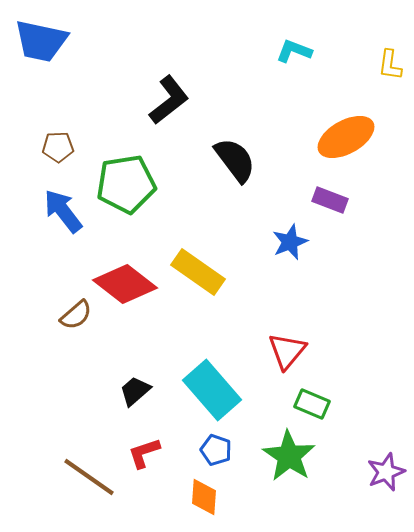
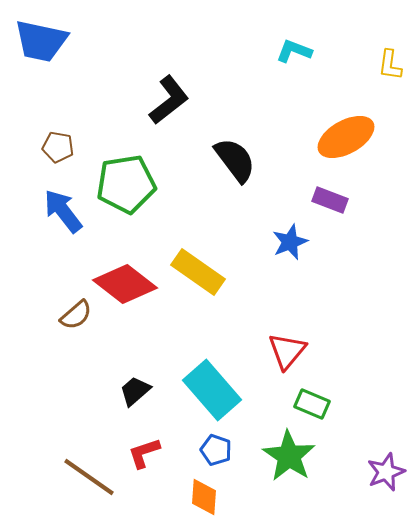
brown pentagon: rotated 12 degrees clockwise
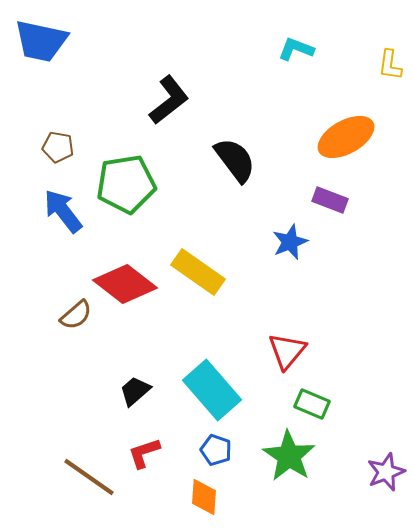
cyan L-shape: moved 2 px right, 2 px up
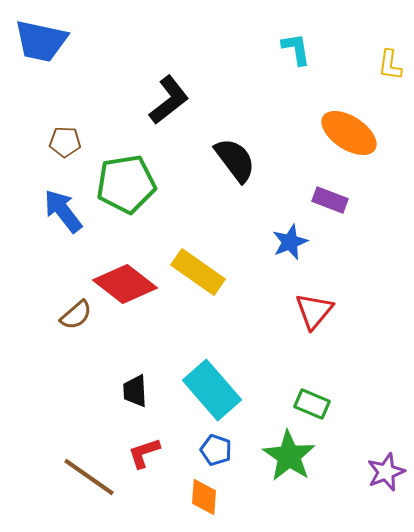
cyan L-shape: rotated 60 degrees clockwise
orange ellipse: moved 3 px right, 4 px up; rotated 62 degrees clockwise
brown pentagon: moved 7 px right, 5 px up; rotated 8 degrees counterclockwise
red triangle: moved 27 px right, 40 px up
black trapezoid: rotated 52 degrees counterclockwise
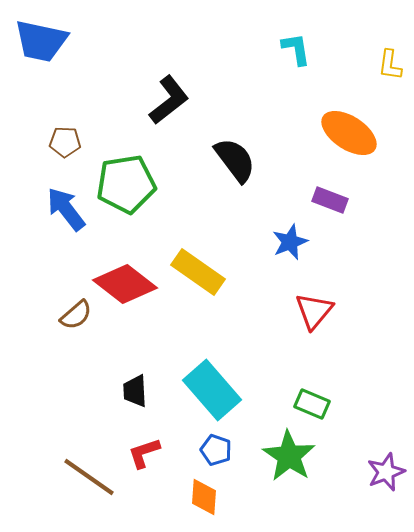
blue arrow: moved 3 px right, 2 px up
